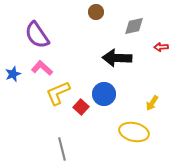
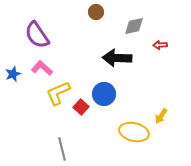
red arrow: moved 1 px left, 2 px up
yellow arrow: moved 9 px right, 13 px down
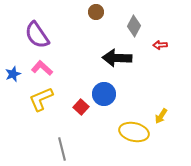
gray diamond: rotated 50 degrees counterclockwise
yellow L-shape: moved 17 px left, 6 px down
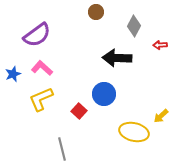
purple semicircle: rotated 92 degrees counterclockwise
red square: moved 2 px left, 4 px down
yellow arrow: rotated 14 degrees clockwise
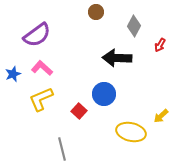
red arrow: rotated 56 degrees counterclockwise
yellow ellipse: moved 3 px left
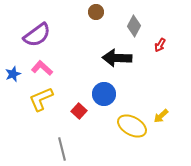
yellow ellipse: moved 1 px right, 6 px up; rotated 16 degrees clockwise
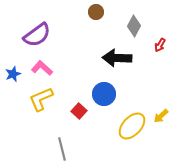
yellow ellipse: rotated 76 degrees counterclockwise
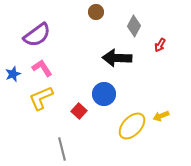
pink L-shape: rotated 15 degrees clockwise
yellow L-shape: moved 1 px up
yellow arrow: rotated 21 degrees clockwise
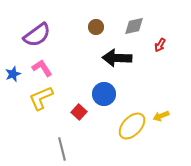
brown circle: moved 15 px down
gray diamond: rotated 50 degrees clockwise
red square: moved 1 px down
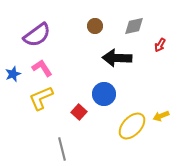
brown circle: moved 1 px left, 1 px up
